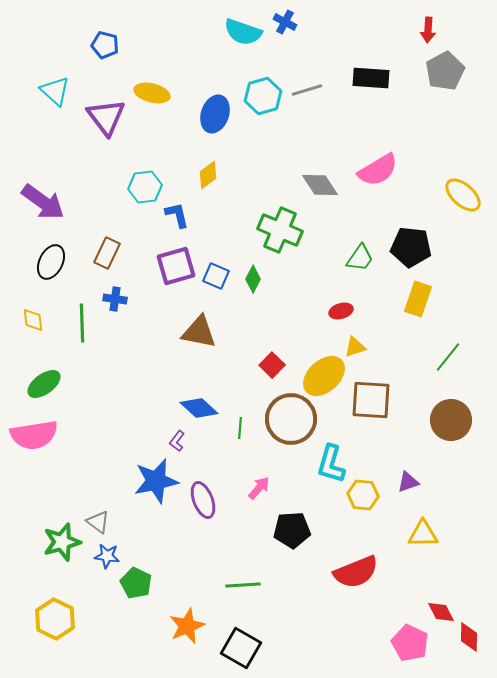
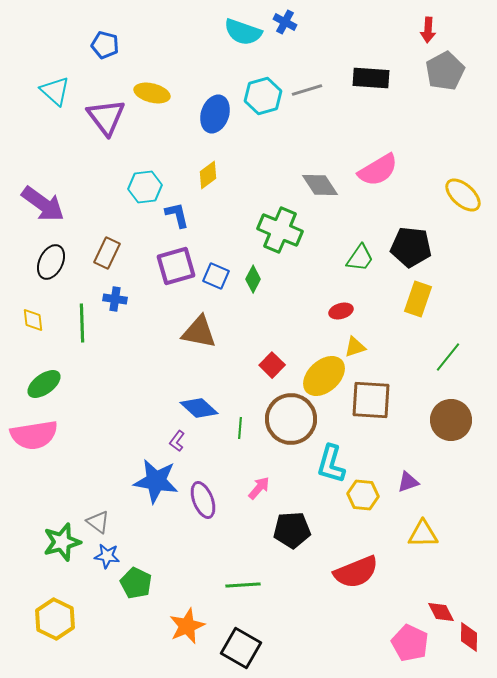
purple arrow at (43, 202): moved 2 px down
blue star at (156, 481): rotated 21 degrees clockwise
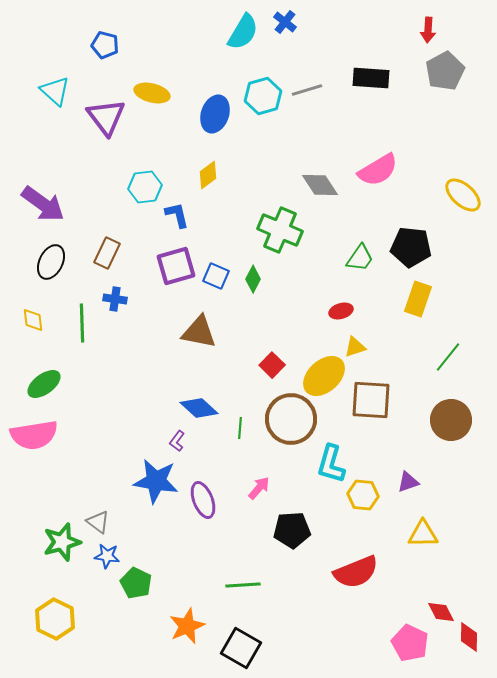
blue cross at (285, 22): rotated 10 degrees clockwise
cyan semicircle at (243, 32): rotated 78 degrees counterclockwise
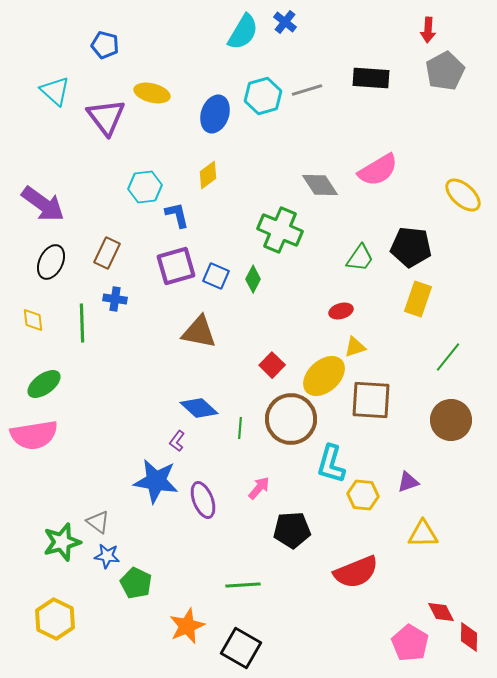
pink pentagon at (410, 643): rotated 6 degrees clockwise
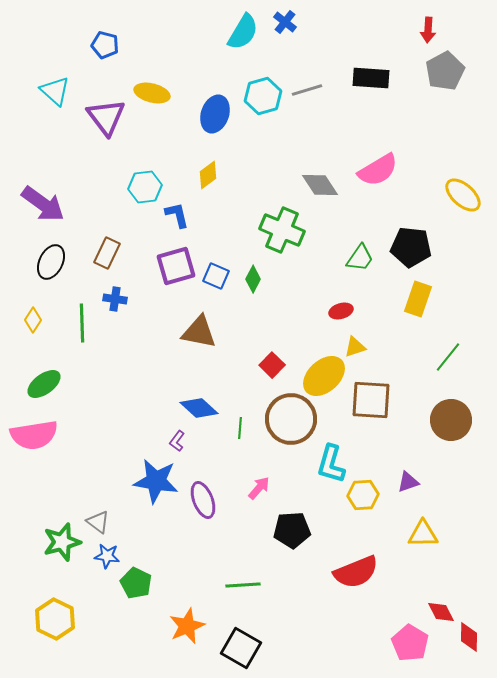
green cross at (280, 230): moved 2 px right
yellow diamond at (33, 320): rotated 40 degrees clockwise
yellow hexagon at (363, 495): rotated 8 degrees counterclockwise
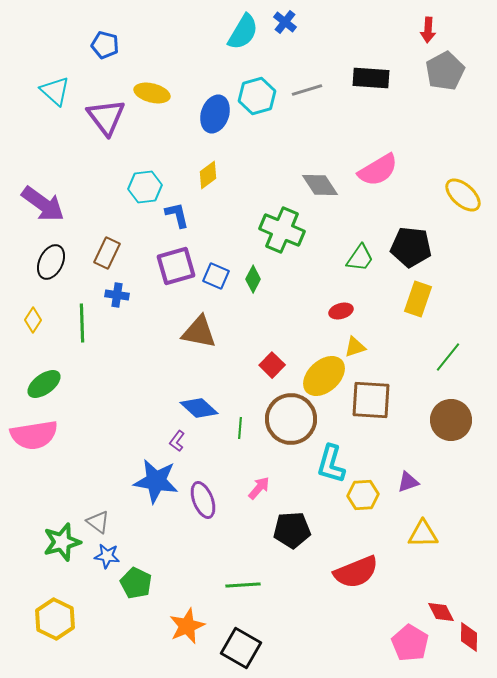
cyan hexagon at (263, 96): moved 6 px left
blue cross at (115, 299): moved 2 px right, 4 px up
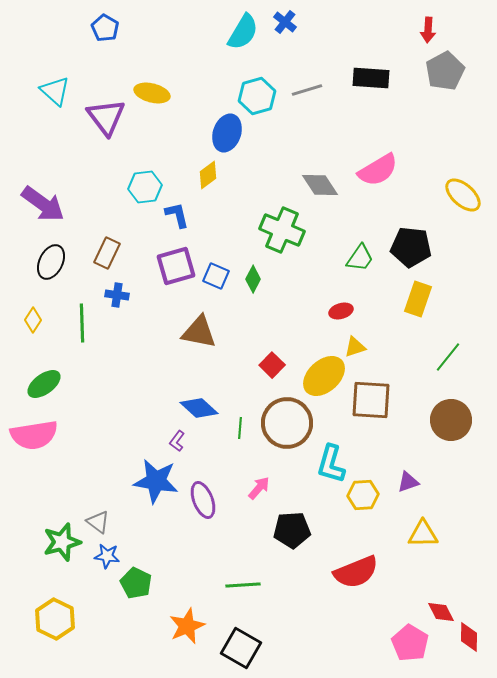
blue pentagon at (105, 45): moved 17 px up; rotated 16 degrees clockwise
blue ellipse at (215, 114): moved 12 px right, 19 px down
brown circle at (291, 419): moved 4 px left, 4 px down
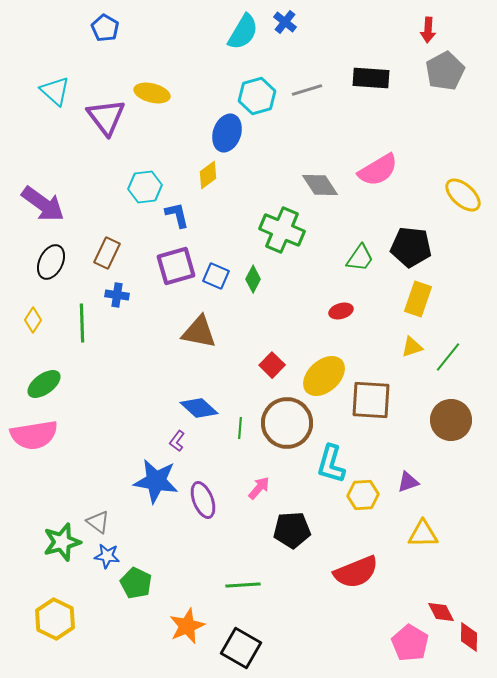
yellow triangle at (355, 347): moved 57 px right
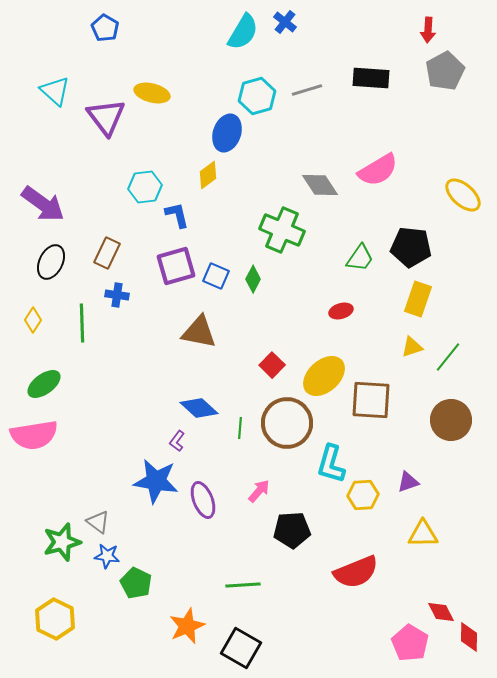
pink arrow at (259, 488): moved 3 px down
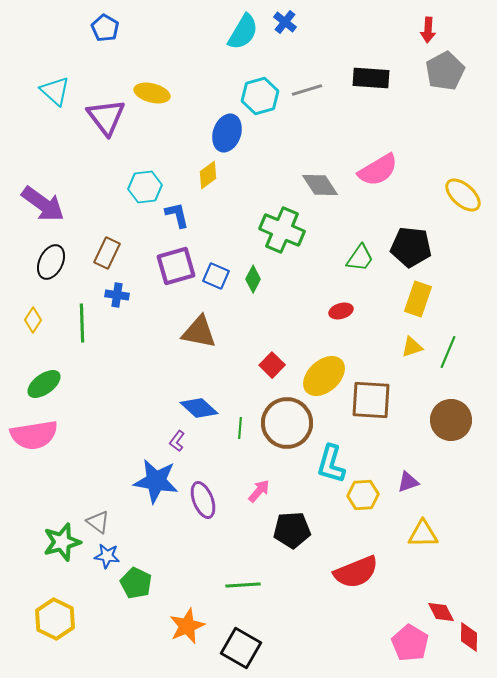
cyan hexagon at (257, 96): moved 3 px right
green line at (448, 357): moved 5 px up; rotated 16 degrees counterclockwise
